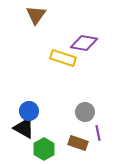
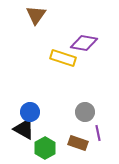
blue circle: moved 1 px right, 1 px down
black triangle: moved 1 px down
green hexagon: moved 1 px right, 1 px up
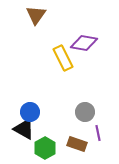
yellow rectangle: rotated 45 degrees clockwise
brown rectangle: moved 1 px left, 1 px down
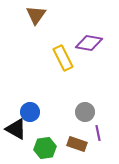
purple diamond: moved 5 px right
black triangle: moved 8 px left
green hexagon: rotated 20 degrees clockwise
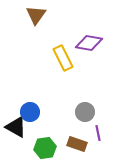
black triangle: moved 2 px up
